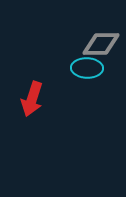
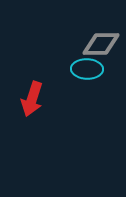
cyan ellipse: moved 1 px down
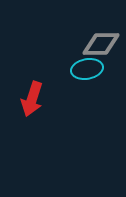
cyan ellipse: rotated 12 degrees counterclockwise
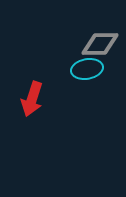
gray diamond: moved 1 px left
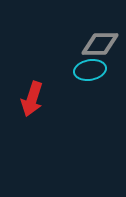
cyan ellipse: moved 3 px right, 1 px down
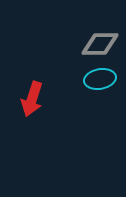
cyan ellipse: moved 10 px right, 9 px down
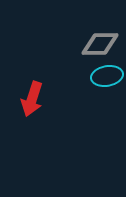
cyan ellipse: moved 7 px right, 3 px up
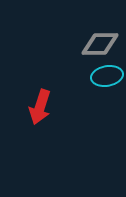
red arrow: moved 8 px right, 8 px down
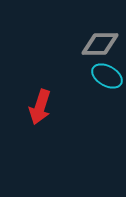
cyan ellipse: rotated 40 degrees clockwise
